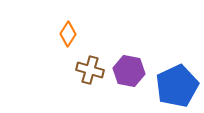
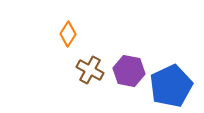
brown cross: rotated 12 degrees clockwise
blue pentagon: moved 6 px left
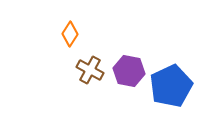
orange diamond: moved 2 px right
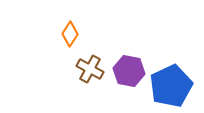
brown cross: moved 1 px up
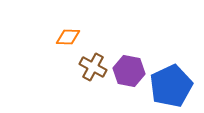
orange diamond: moved 2 px left, 3 px down; rotated 60 degrees clockwise
brown cross: moved 3 px right, 2 px up
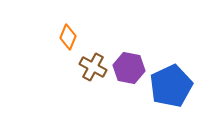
orange diamond: rotated 70 degrees counterclockwise
purple hexagon: moved 3 px up
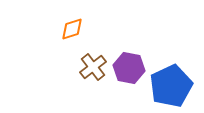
orange diamond: moved 4 px right, 8 px up; rotated 50 degrees clockwise
brown cross: rotated 24 degrees clockwise
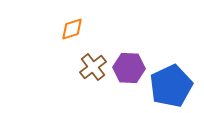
purple hexagon: rotated 8 degrees counterclockwise
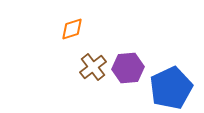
purple hexagon: moved 1 px left; rotated 8 degrees counterclockwise
blue pentagon: moved 2 px down
